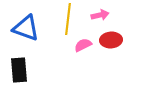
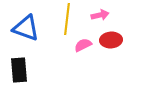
yellow line: moved 1 px left
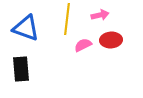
black rectangle: moved 2 px right, 1 px up
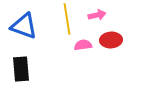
pink arrow: moved 3 px left
yellow line: rotated 16 degrees counterclockwise
blue triangle: moved 2 px left, 2 px up
pink semicircle: rotated 18 degrees clockwise
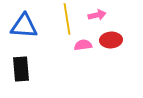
blue triangle: rotated 16 degrees counterclockwise
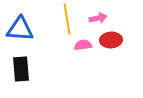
pink arrow: moved 1 px right, 3 px down
blue triangle: moved 4 px left, 3 px down
